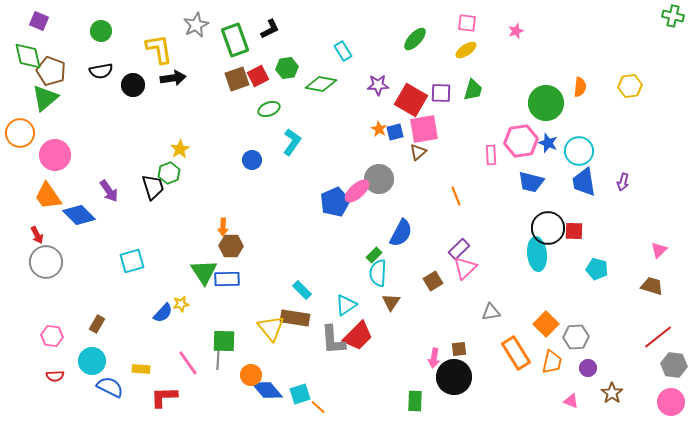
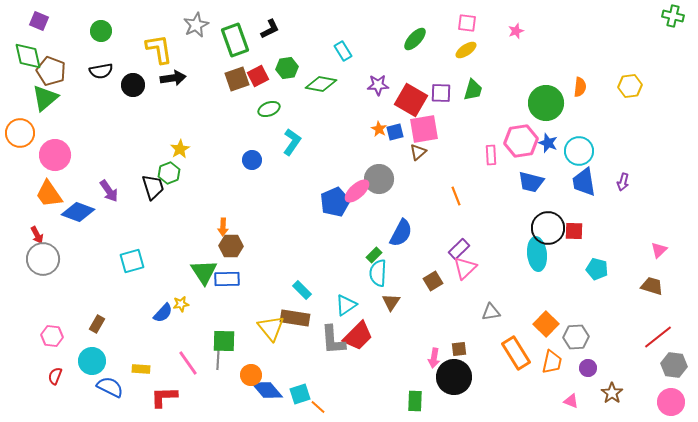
orange trapezoid at (48, 196): moved 1 px right, 2 px up
blue diamond at (79, 215): moved 1 px left, 3 px up; rotated 24 degrees counterclockwise
gray circle at (46, 262): moved 3 px left, 3 px up
red semicircle at (55, 376): rotated 114 degrees clockwise
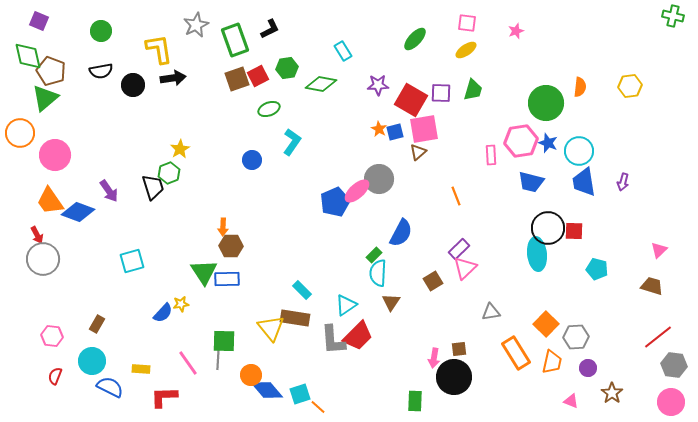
orange trapezoid at (49, 194): moved 1 px right, 7 px down
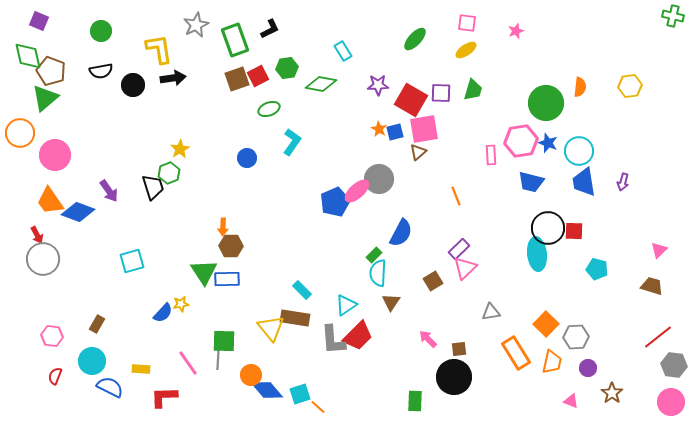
blue circle at (252, 160): moved 5 px left, 2 px up
pink arrow at (434, 358): moved 6 px left, 19 px up; rotated 126 degrees clockwise
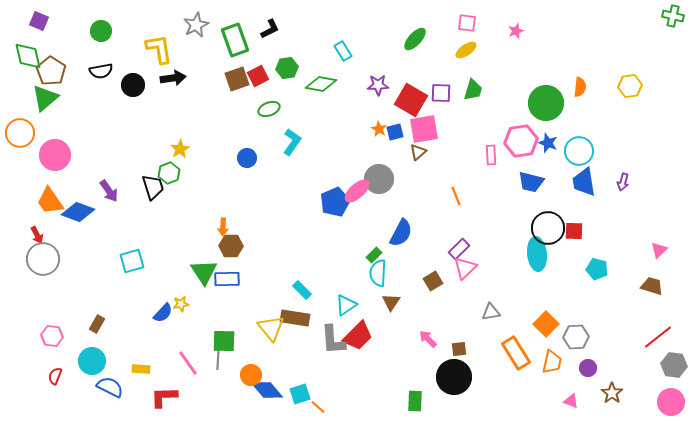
brown pentagon at (51, 71): rotated 12 degrees clockwise
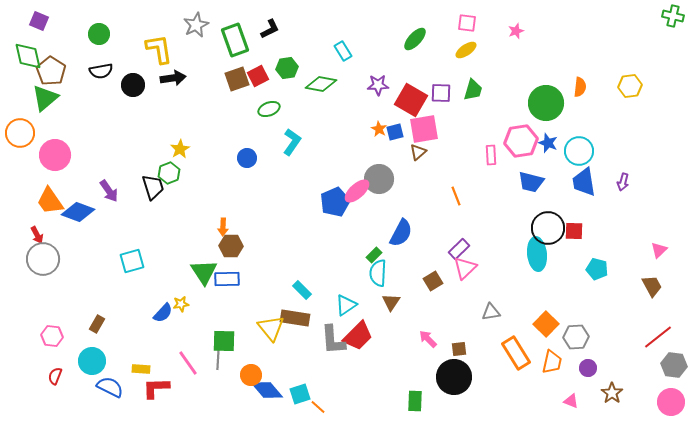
green circle at (101, 31): moved 2 px left, 3 px down
brown trapezoid at (652, 286): rotated 45 degrees clockwise
red L-shape at (164, 397): moved 8 px left, 9 px up
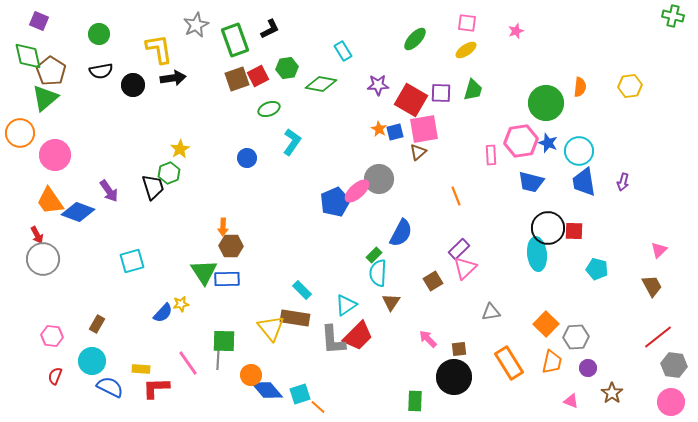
orange rectangle at (516, 353): moved 7 px left, 10 px down
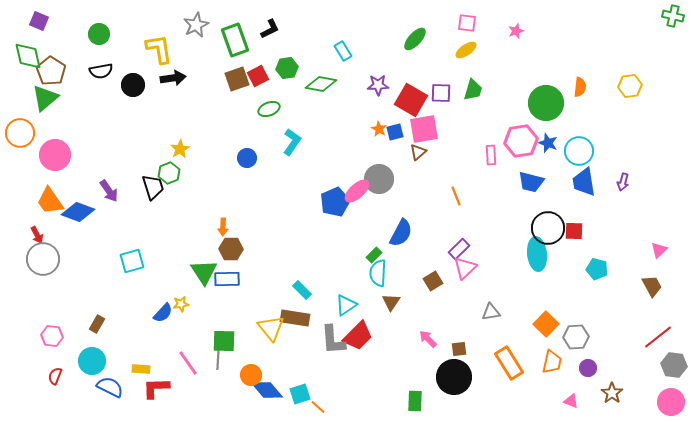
brown hexagon at (231, 246): moved 3 px down
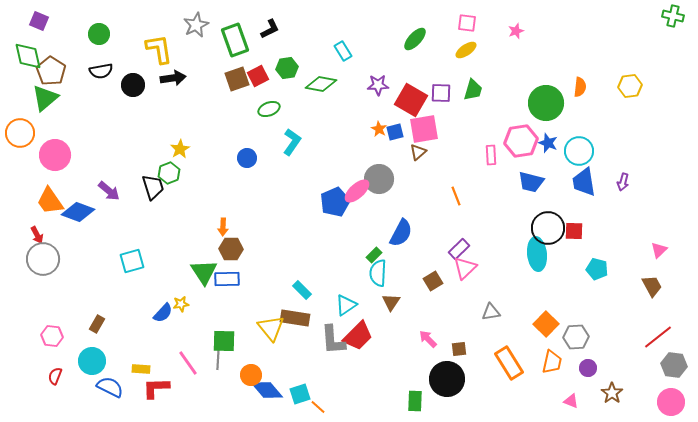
purple arrow at (109, 191): rotated 15 degrees counterclockwise
black circle at (454, 377): moved 7 px left, 2 px down
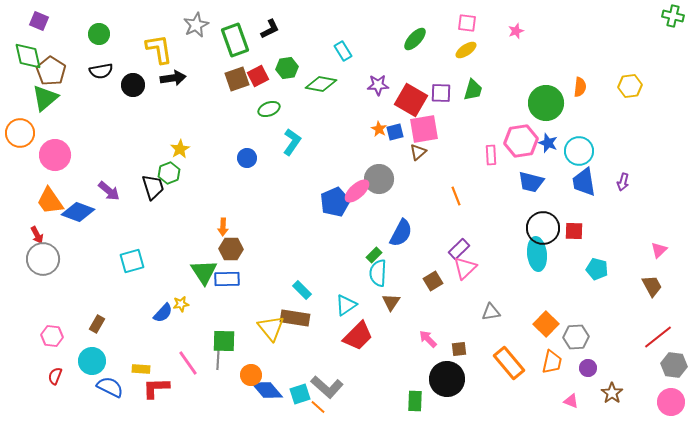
black circle at (548, 228): moved 5 px left
gray L-shape at (333, 340): moved 6 px left, 47 px down; rotated 44 degrees counterclockwise
orange rectangle at (509, 363): rotated 8 degrees counterclockwise
